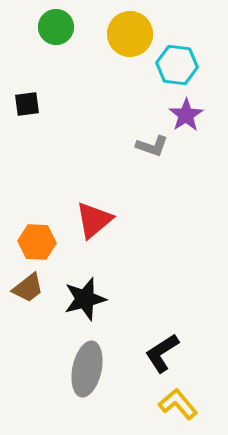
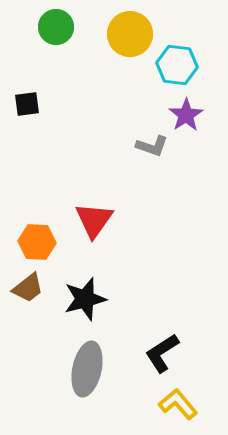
red triangle: rotated 15 degrees counterclockwise
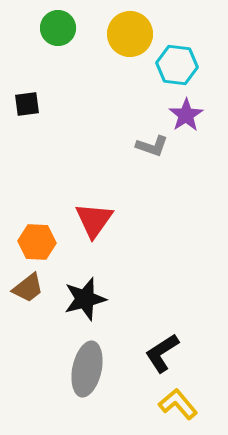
green circle: moved 2 px right, 1 px down
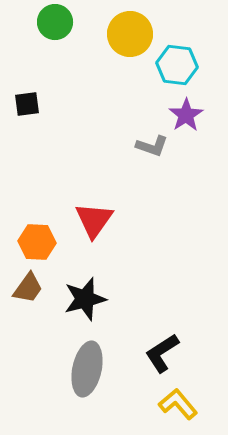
green circle: moved 3 px left, 6 px up
brown trapezoid: rotated 16 degrees counterclockwise
